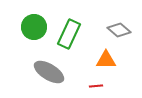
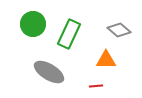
green circle: moved 1 px left, 3 px up
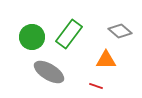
green circle: moved 1 px left, 13 px down
gray diamond: moved 1 px right, 1 px down
green rectangle: rotated 12 degrees clockwise
red line: rotated 24 degrees clockwise
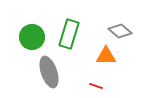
green rectangle: rotated 20 degrees counterclockwise
orange triangle: moved 4 px up
gray ellipse: rotated 40 degrees clockwise
